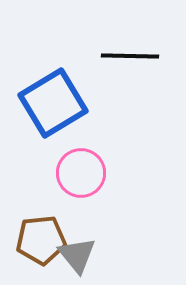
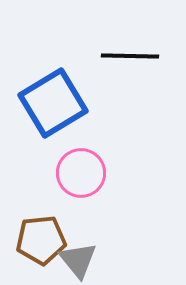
gray triangle: moved 1 px right, 5 px down
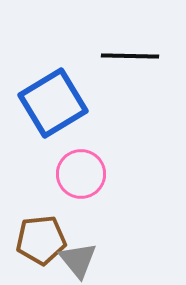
pink circle: moved 1 px down
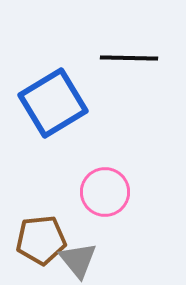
black line: moved 1 px left, 2 px down
pink circle: moved 24 px right, 18 px down
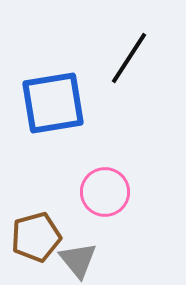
black line: rotated 58 degrees counterclockwise
blue square: rotated 22 degrees clockwise
brown pentagon: moved 5 px left, 3 px up; rotated 9 degrees counterclockwise
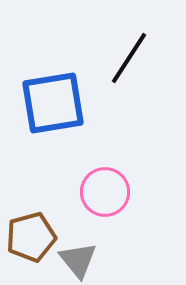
brown pentagon: moved 5 px left
